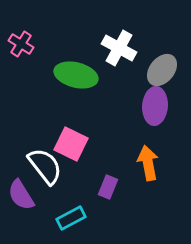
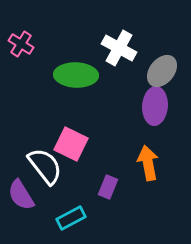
gray ellipse: moved 1 px down
green ellipse: rotated 12 degrees counterclockwise
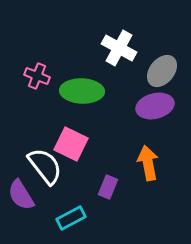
pink cross: moved 16 px right, 32 px down; rotated 10 degrees counterclockwise
green ellipse: moved 6 px right, 16 px down
purple ellipse: rotated 72 degrees clockwise
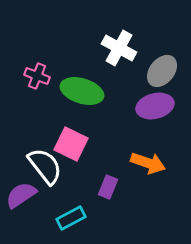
green ellipse: rotated 15 degrees clockwise
orange arrow: rotated 120 degrees clockwise
purple semicircle: rotated 88 degrees clockwise
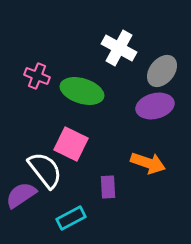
white semicircle: moved 4 px down
purple rectangle: rotated 25 degrees counterclockwise
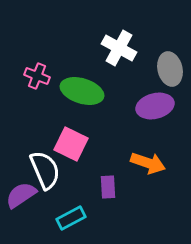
gray ellipse: moved 8 px right, 2 px up; rotated 52 degrees counterclockwise
white semicircle: rotated 15 degrees clockwise
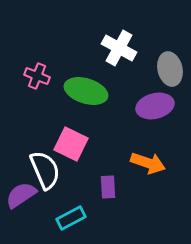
green ellipse: moved 4 px right
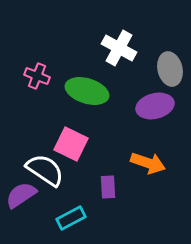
green ellipse: moved 1 px right
white semicircle: rotated 33 degrees counterclockwise
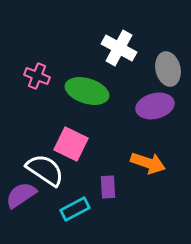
gray ellipse: moved 2 px left
cyan rectangle: moved 4 px right, 9 px up
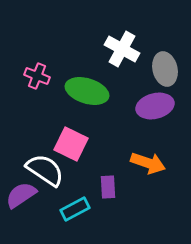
white cross: moved 3 px right, 1 px down
gray ellipse: moved 3 px left
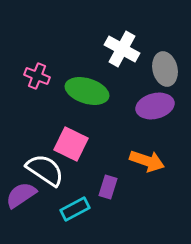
orange arrow: moved 1 px left, 2 px up
purple rectangle: rotated 20 degrees clockwise
